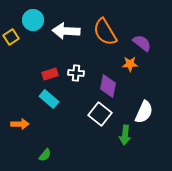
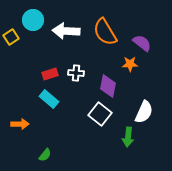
green arrow: moved 3 px right, 2 px down
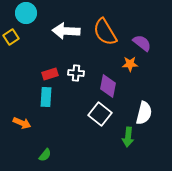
cyan circle: moved 7 px left, 7 px up
cyan rectangle: moved 3 px left, 2 px up; rotated 54 degrees clockwise
white semicircle: moved 1 px down; rotated 10 degrees counterclockwise
orange arrow: moved 2 px right, 1 px up; rotated 24 degrees clockwise
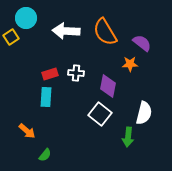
cyan circle: moved 5 px down
orange arrow: moved 5 px right, 8 px down; rotated 18 degrees clockwise
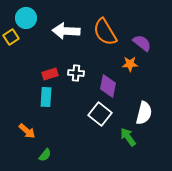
green arrow: rotated 138 degrees clockwise
